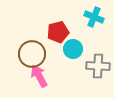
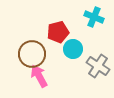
gray cross: rotated 30 degrees clockwise
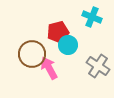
cyan cross: moved 2 px left
cyan circle: moved 5 px left, 4 px up
pink arrow: moved 10 px right, 8 px up
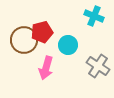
cyan cross: moved 2 px right, 1 px up
red pentagon: moved 16 px left
brown circle: moved 8 px left, 14 px up
pink arrow: moved 3 px left; rotated 135 degrees counterclockwise
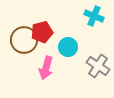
cyan circle: moved 2 px down
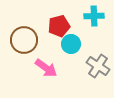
cyan cross: rotated 24 degrees counterclockwise
red pentagon: moved 17 px right, 6 px up
cyan circle: moved 3 px right, 3 px up
pink arrow: rotated 70 degrees counterclockwise
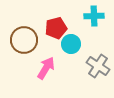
red pentagon: moved 3 px left, 2 px down
pink arrow: rotated 95 degrees counterclockwise
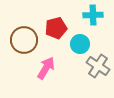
cyan cross: moved 1 px left, 1 px up
cyan circle: moved 9 px right
